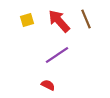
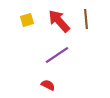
brown line: rotated 18 degrees clockwise
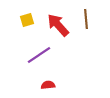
red arrow: moved 1 px left, 4 px down
purple line: moved 18 px left
red semicircle: rotated 32 degrees counterclockwise
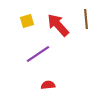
yellow square: moved 1 px down
purple line: moved 1 px left, 1 px up
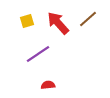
brown line: moved 2 px right; rotated 54 degrees clockwise
red arrow: moved 2 px up
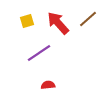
purple line: moved 1 px right, 1 px up
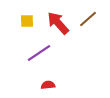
yellow square: rotated 16 degrees clockwise
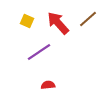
yellow square: rotated 24 degrees clockwise
purple line: moved 1 px up
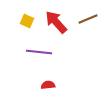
brown line: rotated 18 degrees clockwise
red arrow: moved 2 px left, 1 px up
purple line: rotated 40 degrees clockwise
